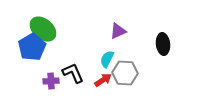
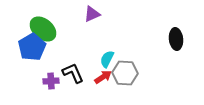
purple triangle: moved 26 px left, 17 px up
black ellipse: moved 13 px right, 5 px up
red arrow: moved 3 px up
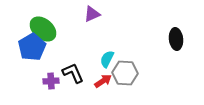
red arrow: moved 4 px down
